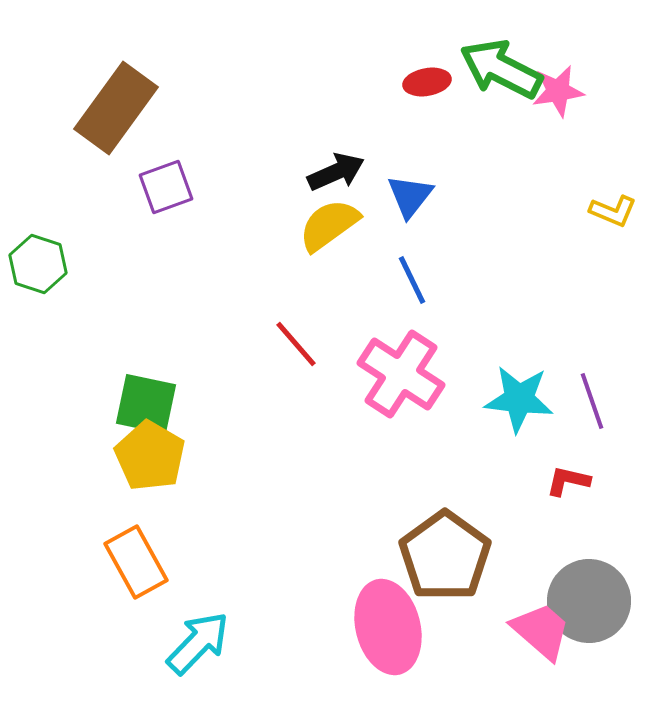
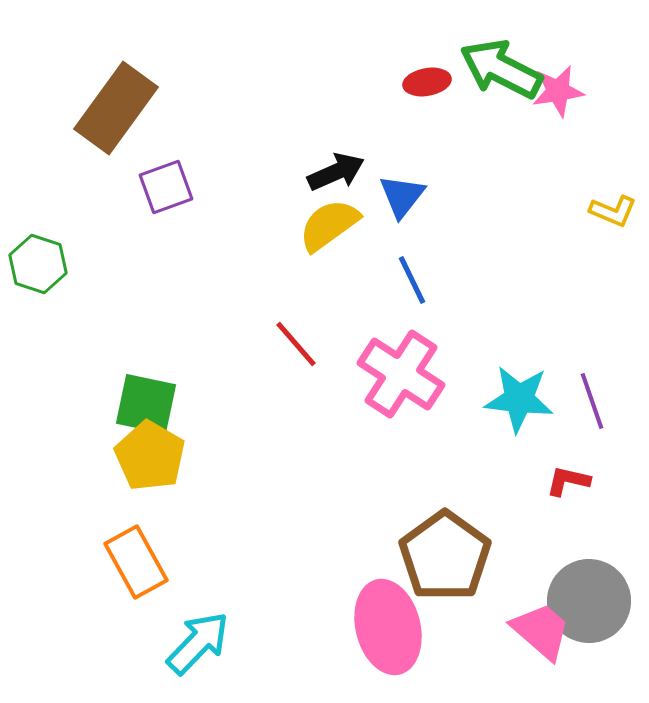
blue triangle: moved 8 px left
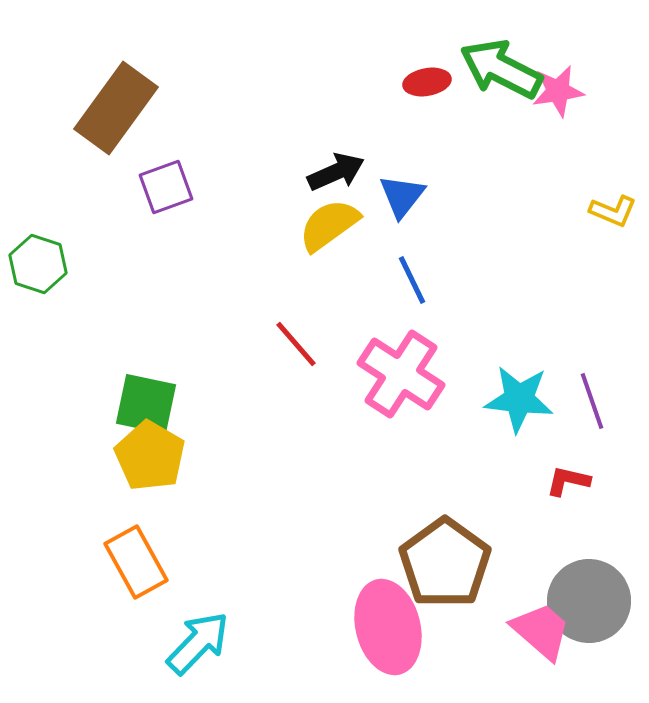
brown pentagon: moved 7 px down
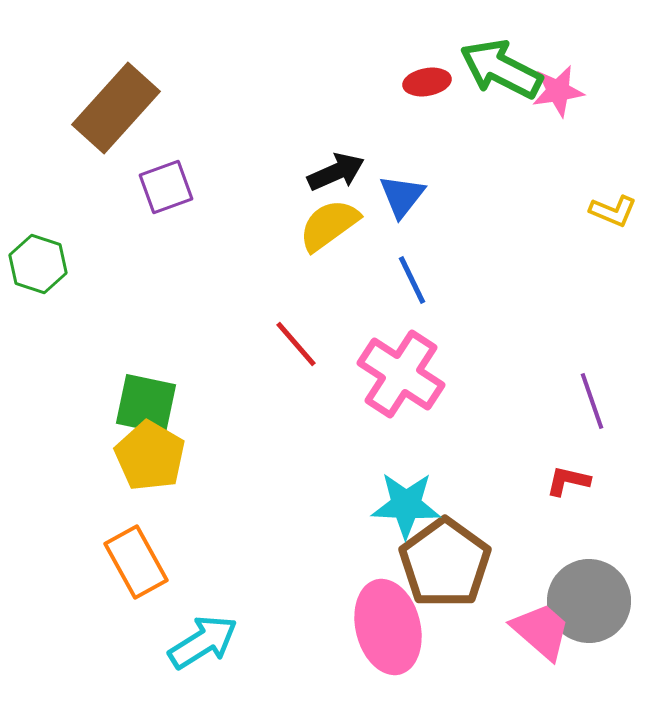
brown rectangle: rotated 6 degrees clockwise
cyan star: moved 113 px left, 106 px down; rotated 4 degrees counterclockwise
cyan arrow: moved 5 px right, 1 px up; rotated 14 degrees clockwise
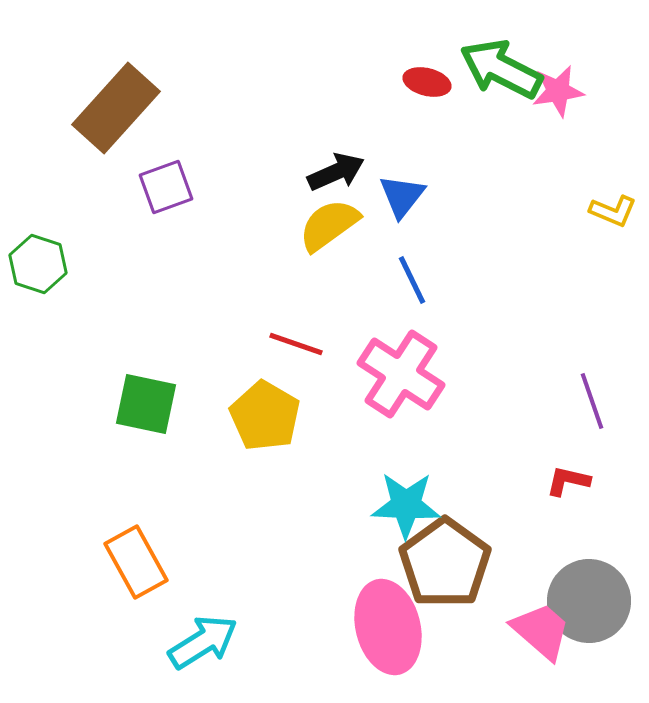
red ellipse: rotated 24 degrees clockwise
red line: rotated 30 degrees counterclockwise
yellow pentagon: moved 115 px right, 40 px up
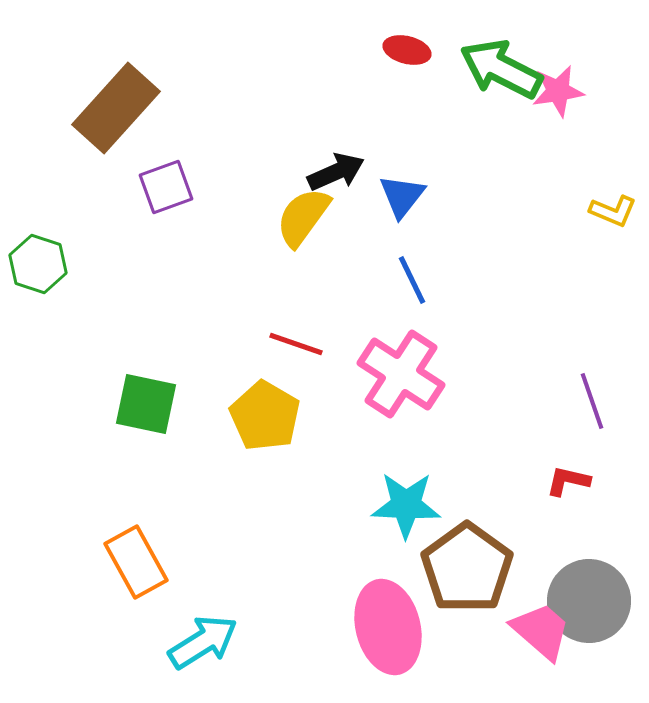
red ellipse: moved 20 px left, 32 px up
yellow semicircle: moved 26 px left, 8 px up; rotated 18 degrees counterclockwise
brown pentagon: moved 22 px right, 5 px down
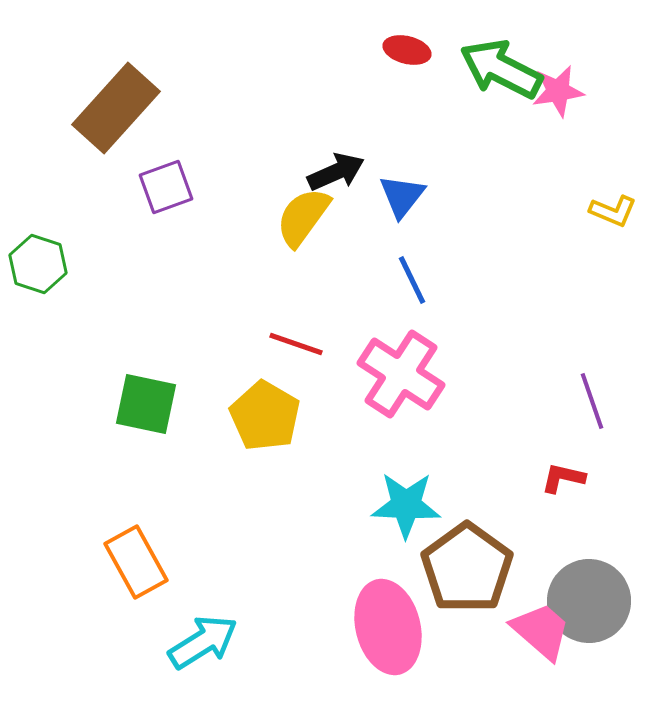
red L-shape: moved 5 px left, 3 px up
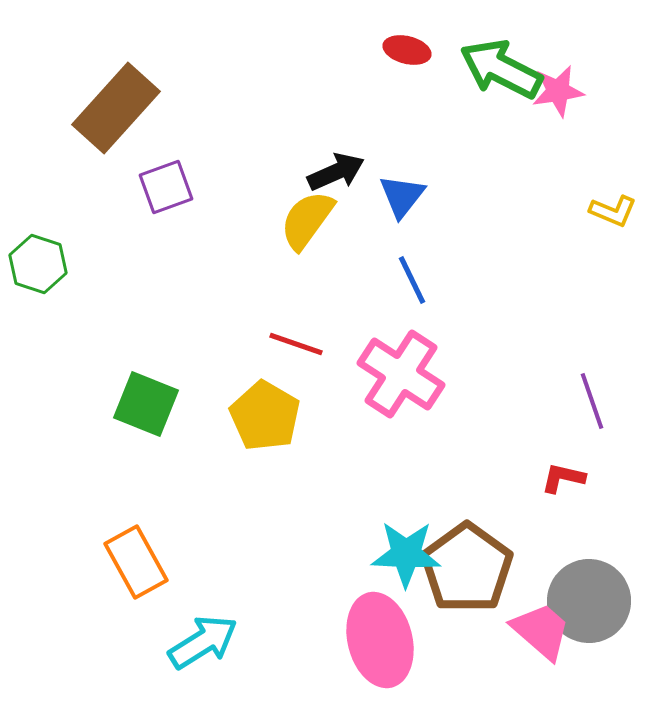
yellow semicircle: moved 4 px right, 3 px down
green square: rotated 10 degrees clockwise
cyan star: moved 49 px down
pink ellipse: moved 8 px left, 13 px down
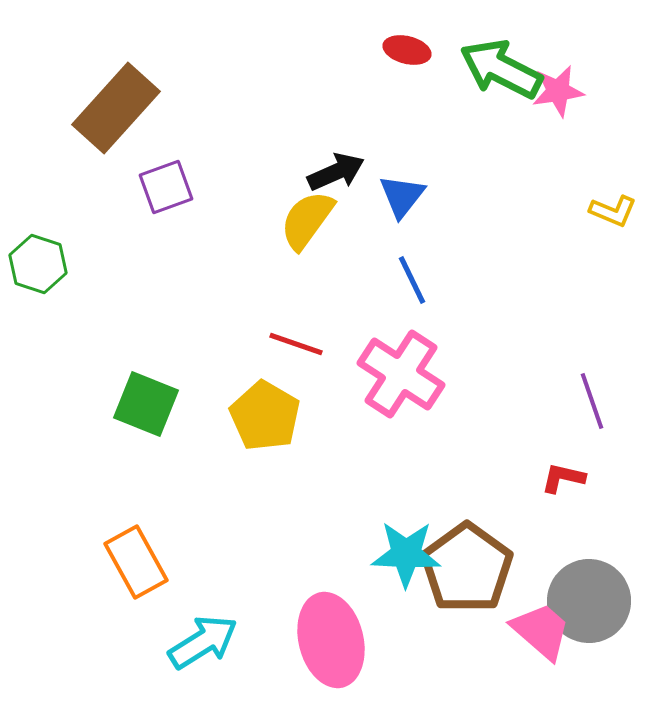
pink ellipse: moved 49 px left
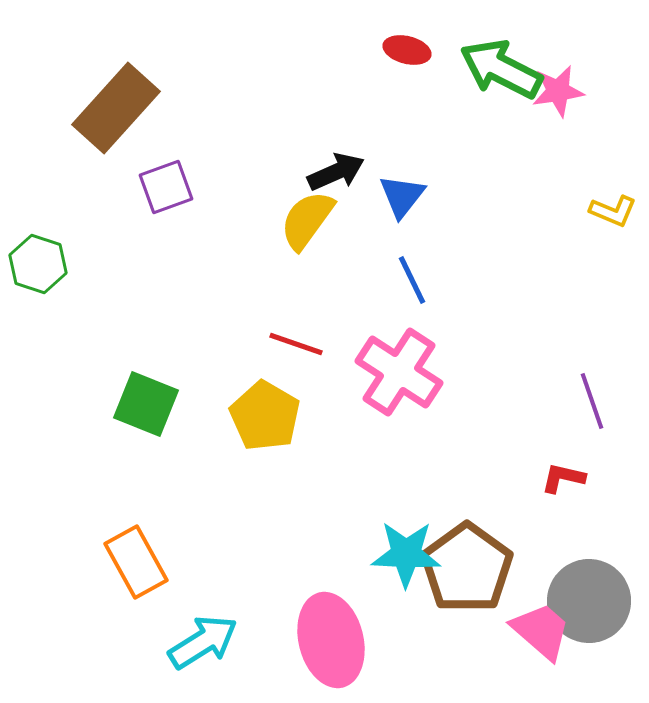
pink cross: moved 2 px left, 2 px up
